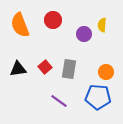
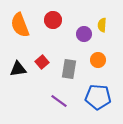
red square: moved 3 px left, 5 px up
orange circle: moved 8 px left, 12 px up
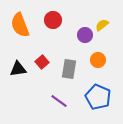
yellow semicircle: rotated 48 degrees clockwise
purple circle: moved 1 px right, 1 px down
blue pentagon: rotated 20 degrees clockwise
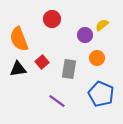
red circle: moved 1 px left, 1 px up
orange semicircle: moved 1 px left, 14 px down
orange circle: moved 1 px left, 2 px up
blue pentagon: moved 3 px right, 3 px up
purple line: moved 2 px left
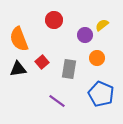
red circle: moved 2 px right, 1 px down
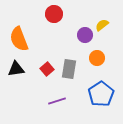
red circle: moved 6 px up
red square: moved 5 px right, 7 px down
black triangle: moved 2 px left
blue pentagon: rotated 15 degrees clockwise
purple line: rotated 54 degrees counterclockwise
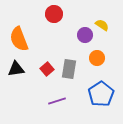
yellow semicircle: rotated 72 degrees clockwise
